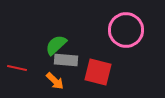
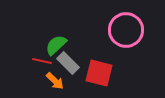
gray rectangle: moved 2 px right, 3 px down; rotated 40 degrees clockwise
red line: moved 25 px right, 7 px up
red square: moved 1 px right, 1 px down
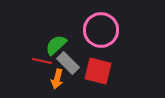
pink circle: moved 25 px left
red square: moved 1 px left, 2 px up
orange arrow: moved 2 px right, 2 px up; rotated 60 degrees clockwise
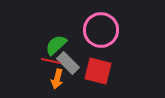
red line: moved 9 px right
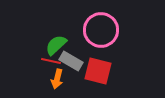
gray rectangle: moved 3 px right, 2 px up; rotated 15 degrees counterclockwise
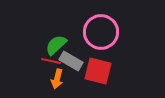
pink circle: moved 2 px down
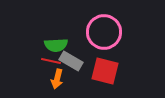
pink circle: moved 3 px right
green semicircle: rotated 140 degrees counterclockwise
red square: moved 7 px right
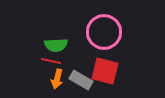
gray rectangle: moved 10 px right, 19 px down
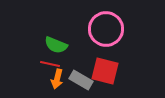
pink circle: moved 2 px right, 3 px up
green semicircle: rotated 25 degrees clockwise
red line: moved 1 px left, 3 px down
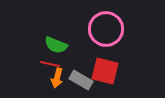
orange arrow: moved 1 px up
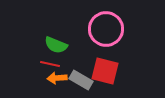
orange arrow: rotated 72 degrees clockwise
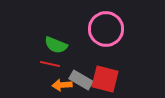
red square: moved 8 px down
orange arrow: moved 5 px right, 7 px down
